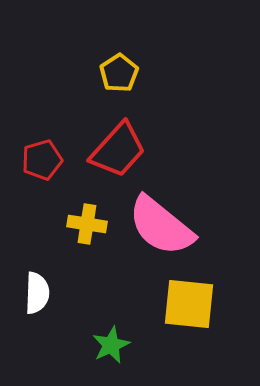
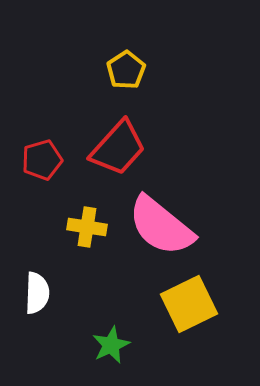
yellow pentagon: moved 7 px right, 3 px up
red trapezoid: moved 2 px up
yellow cross: moved 3 px down
yellow square: rotated 32 degrees counterclockwise
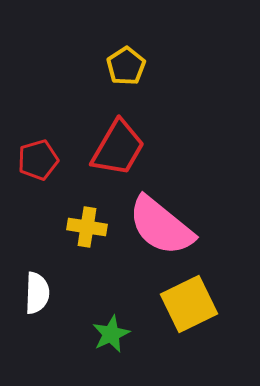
yellow pentagon: moved 4 px up
red trapezoid: rotated 12 degrees counterclockwise
red pentagon: moved 4 px left
green star: moved 11 px up
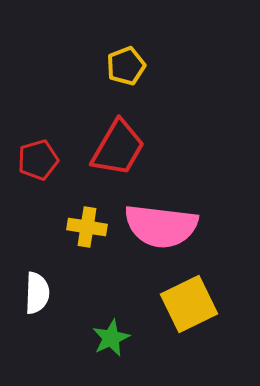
yellow pentagon: rotated 12 degrees clockwise
pink semicircle: rotated 32 degrees counterclockwise
green star: moved 4 px down
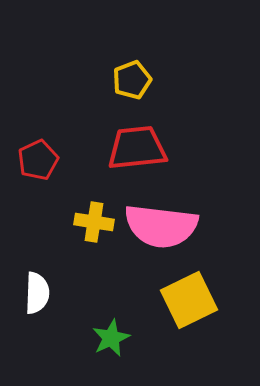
yellow pentagon: moved 6 px right, 14 px down
red trapezoid: moved 19 px right; rotated 126 degrees counterclockwise
red pentagon: rotated 9 degrees counterclockwise
yellow cross: moved 7 px right, 5 px up
yellow square: moved 4 px up
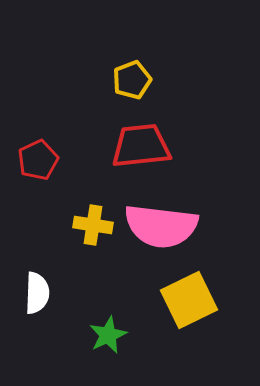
red trapezoid: moved 4 px right, 2 px up
yellow cross: moved 1 px left, 3 px down
green star: moved 3 px left, 3 px up
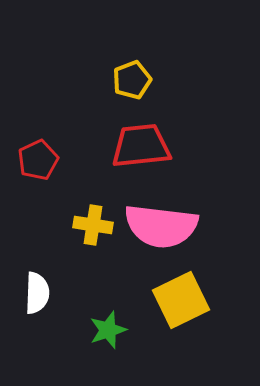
yellow square: moved 8 px left
green star: moved 5 px up; rotated 6 degrees clockwise
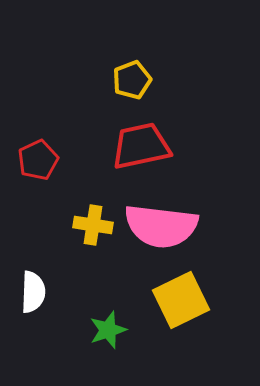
red trapezoid: rotated 6 degrees counterclockwise
white semicircle: moved 4 px left, 1 px up
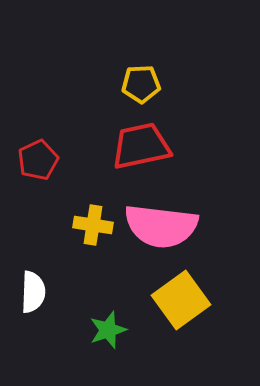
yellow pentagon: moved 9 px right, 4 px down; rotated 18 degrees clockwise
yellow square: rotated 10 degrees counterclockwise
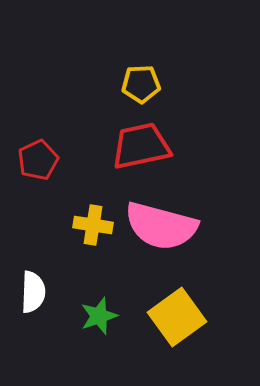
pink semicircle: rotated 8 degrees clockwise
yellow square: moved 4 px left, 17 px down
green star: moved 9 px left, 14 px up
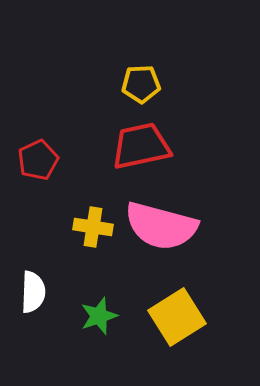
yellow cross: moved 2 px down
yellow square: rotated 4 degrees clockwise
